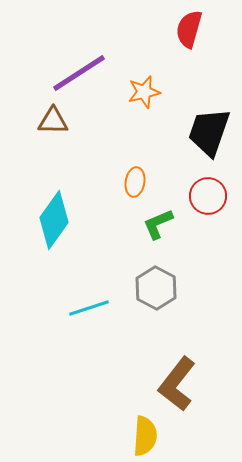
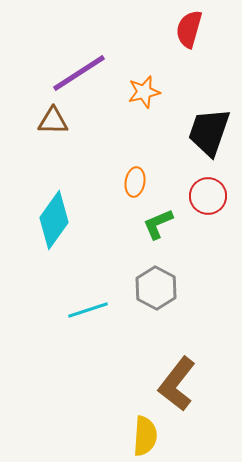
cyan line: moved 1 px left, 2 px down
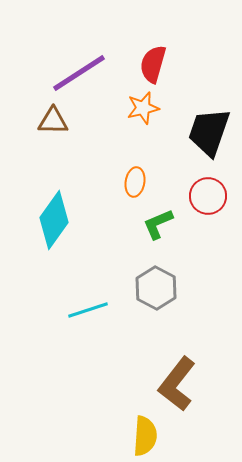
red semicircle: moved 36 px left, 35 px down
orange star: moved 1 px left, 16 px down
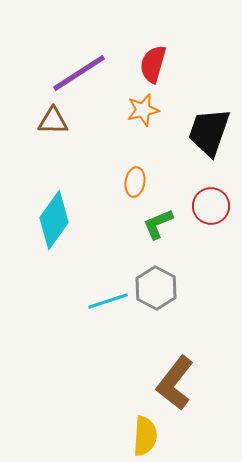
orange star: moved 2 px down
red circle: moved 3 px right, 10 px down
cyan line: moved 20 px right, 9 px up
brown L-shape: moved 2 px left, 1 px up
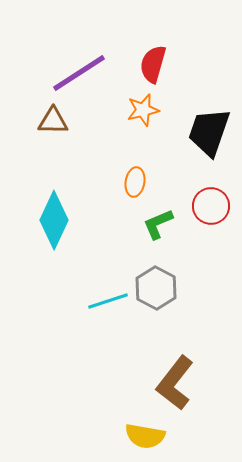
cyan diamond: rotated 10 degrees counterclockwise
yellow semicircle: rotated 96 degrees clockwise
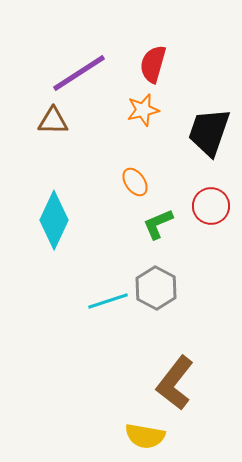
orange ellipse: rotated 44 degrees counterclockwise
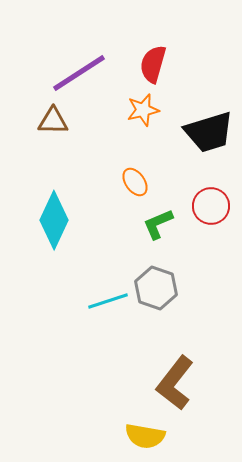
black trapezoid: rotated 126 degrees counterclockwise
gray hexagon: rotated 9 degrees counterclockwise
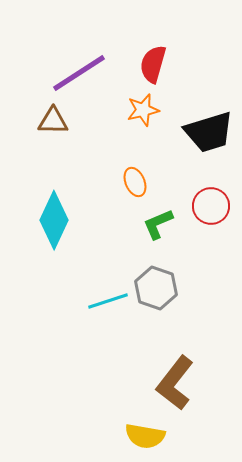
orange ellipse: rotated 12 degrees clockwise
